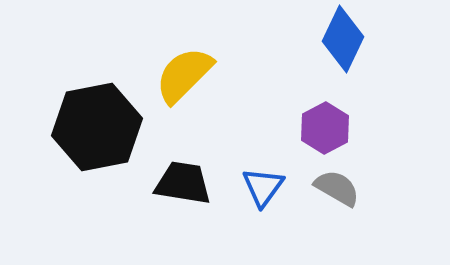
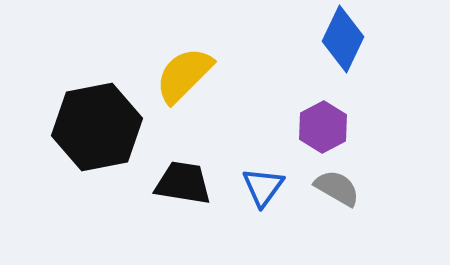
purple hexagon: moved 2 px left, 1 px up
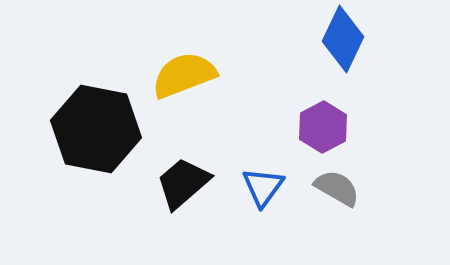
yellow semicircle: rotated 24 degrees clockwise
black hexagon: moved 1 px left, 2 px down; rotated 22 degrees clockwise
black trapezoid: rotated 50 degrees counterclockwise
